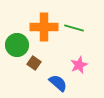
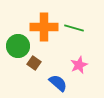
green circle: moved 1 px right, 1 px down
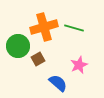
orange cross: rotated 16 degrees counterclockwise
brown square: moved 4 px right, 4 px up; rotated 24 degrees clockwise
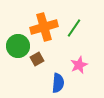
green line: rotated 72 degrees counterclockwise
brown square: moved 1 px left
blue semicircle: rotated 54 degrees clockwise
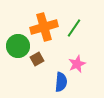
pink star: moved 2 px left, 1 px up
blue semicircle: moved 3 px right, 1 px up
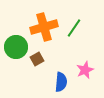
green circle: moved 2 px left, 1 px down
pink star: moved 8 px right, 6 px down
